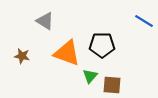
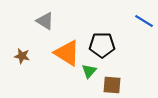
orange triangle: rotated 12 degrees clockwise
green triangle: moved 1 px left, 5 px up
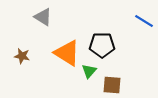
gray triangle: moved 2 px left, 4 px up
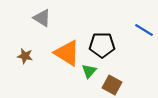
gray triangle: moved 1 px left, 1 px down
blue line: moved 9 px down
brown star: moved 3 px right
brown square: rotated 24 degrees clockwise
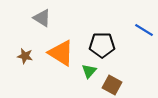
orange triangle: moved 6 px left
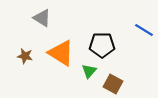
brown square: moved 1 px right, 1 px up
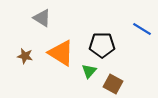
blue line: moved 2 px left, 1 px up
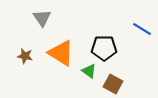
gray triangle: rotated 24 degrees clockwise
black pentagon: moved 2 px right, 3 px down
green triangle: rotated 35 degrees counterclockwise
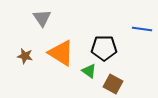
blue line: rotated 24 degrees counterclockwise
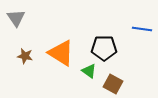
gray triangle: moved 26 px left
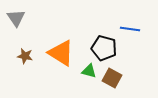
blue line: moved 12 px left
black pentagon: rotated 15 degrees clockwise
green triangle: rotated 21 degrees counterclockwise
brown square: moved 1 px left, 6 px up
